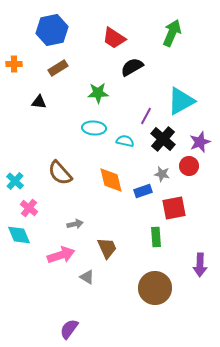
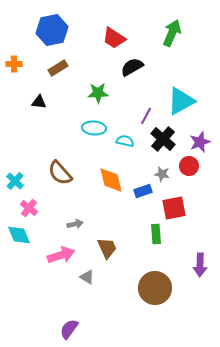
green rectangle: moved 3 px up
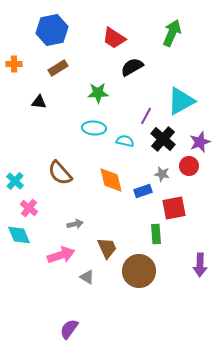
brown circle: moved 16 px left, 17 px up
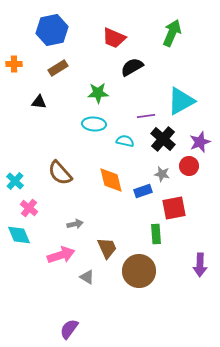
red trapezoid: rotated 10 degrees counterclockwise
purple line: rotated 54 degrees clockwise
cyan ellipse: moved 4 px up
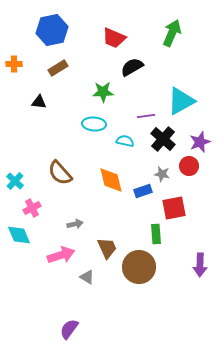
green star: moved 5 px right, 1 px up
pink cross: moved 3 px right; rotated 24 degrees clockwise
brown circle: moved 4 px up
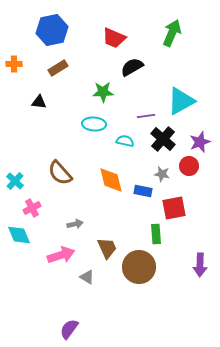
blue rectangle: rotated 30 degrees clockwise
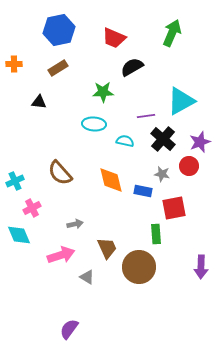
blue hexagon: moved 7 px right
cyan cross: rotated 24 degrees clockwise
purple arrow: moved 1 px right, 2 px down
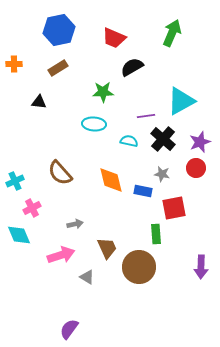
cyan semicircle: moved 4 px right
red circle: moved 7 px right, 2 px down
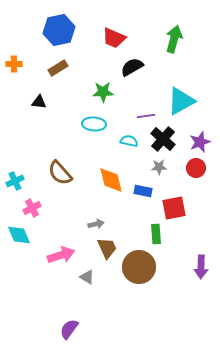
green arrow: moved 2 px right, 6 px down; rotated 8 degrees counterclockwise
gray star: moved 3 px left, 7 px up; rotated 14 degrees counterclockwise
gray arrow: moved 21 px right
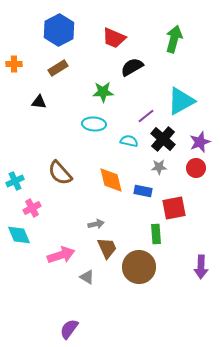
blue hexagon: rotated 16 degrees counterclockwise
purple line: rotated 30 degrees counterclockwise
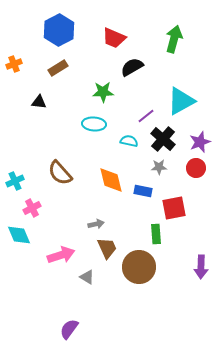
orange cross: rotated 21 degrees counterclockwise
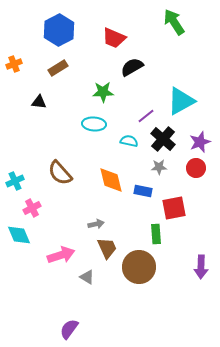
green arrow: moved 17 px up; rotated 48 degrees counterclockwise
